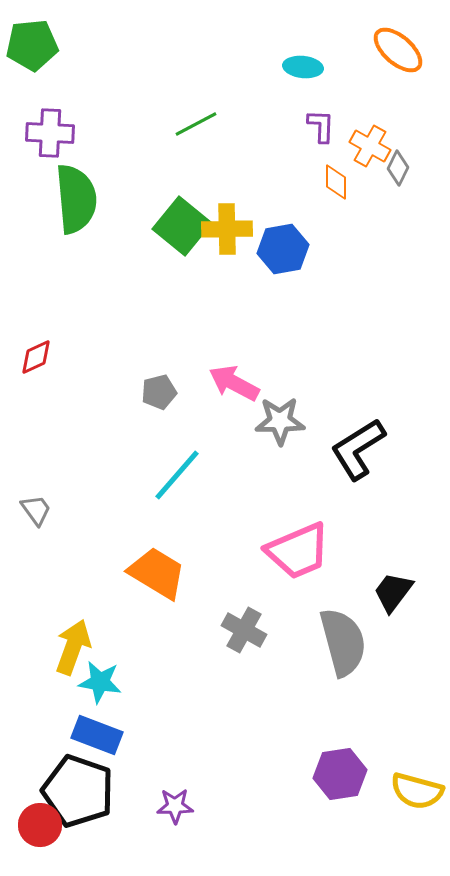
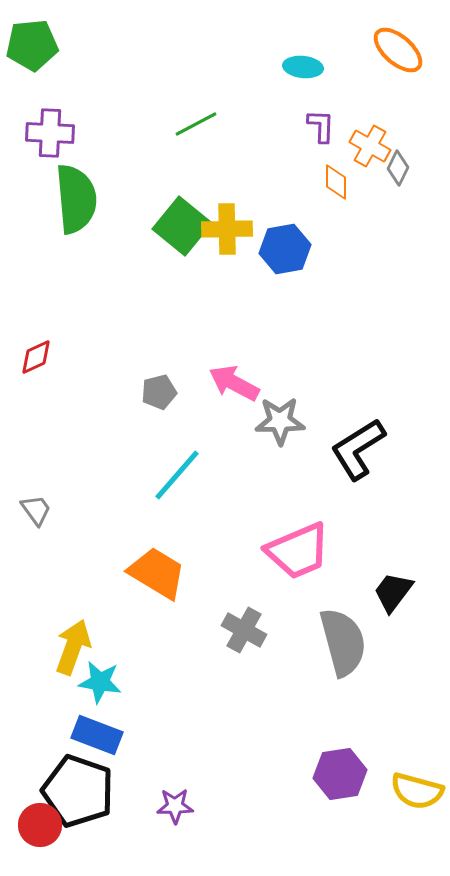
blue hexagon: moved 2 px right
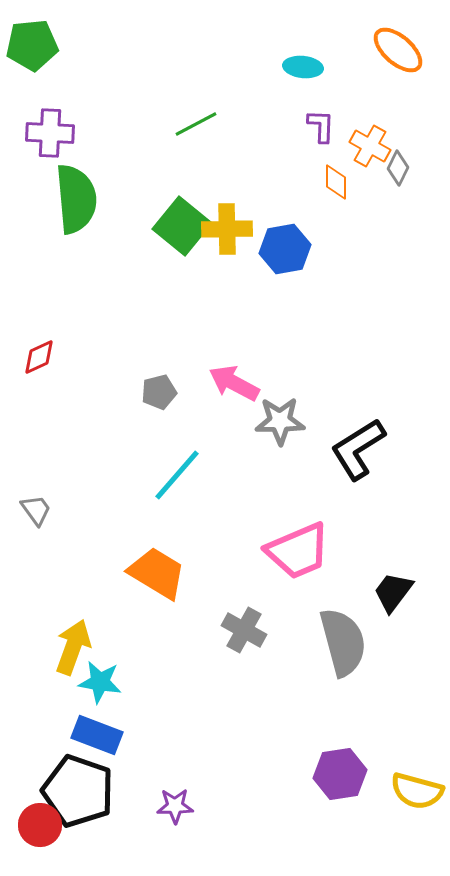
red diamond: moved 3 px right
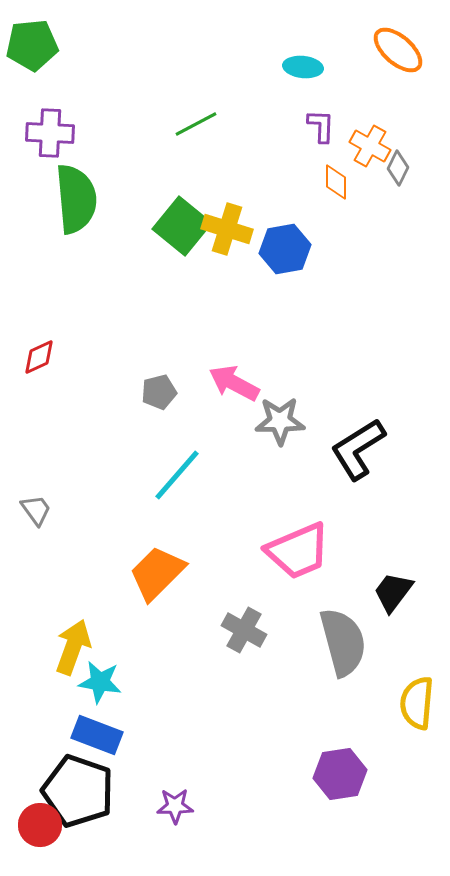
yellow cross: rotated 18 degrees clockwise
orange trapezoid: rotated 76 degrees counterclockwise
yellow semicircle: moved 88 px up; rotated 80 degrees clockwise
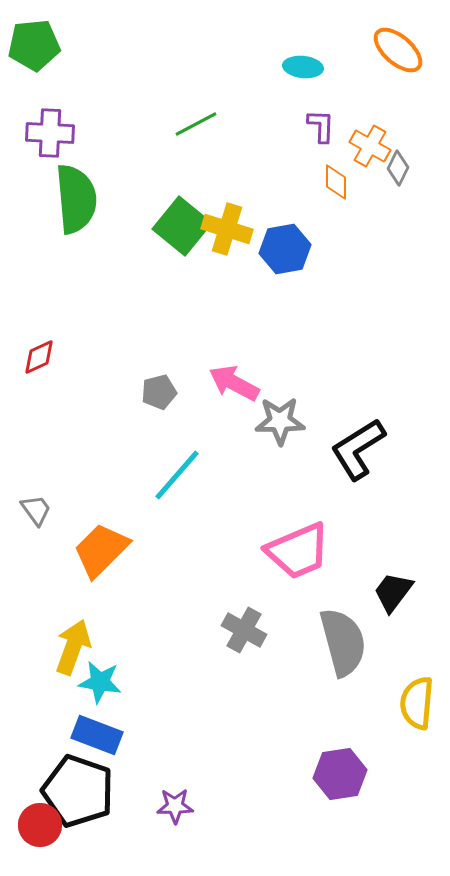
green pentagon: moved 2 px right
orange trapezoid: moved 56 px left, 23 px up
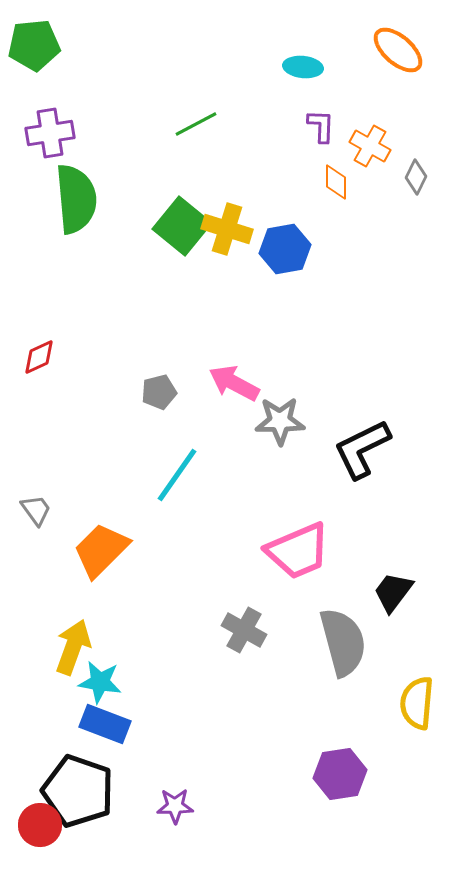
purple cross: rotated 12 degrees counterclockwise
gray diamond: moved 18 px right, 9 px down
black L-shape: moved 4 px right; rotated 6 degrees clockwise
cyan line: rotated 6 degrees counterclockwise
blue rectangle: moved 8 px right, 11 px up
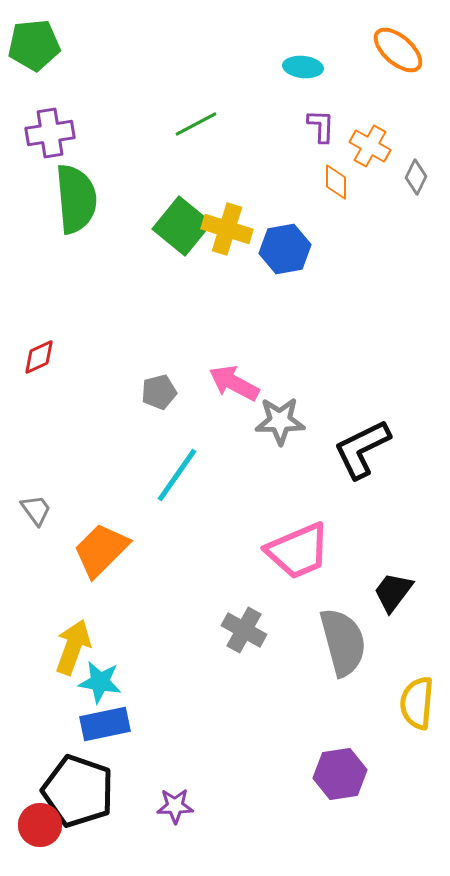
blue rectangle: rotated 33 degrees counterclockwise
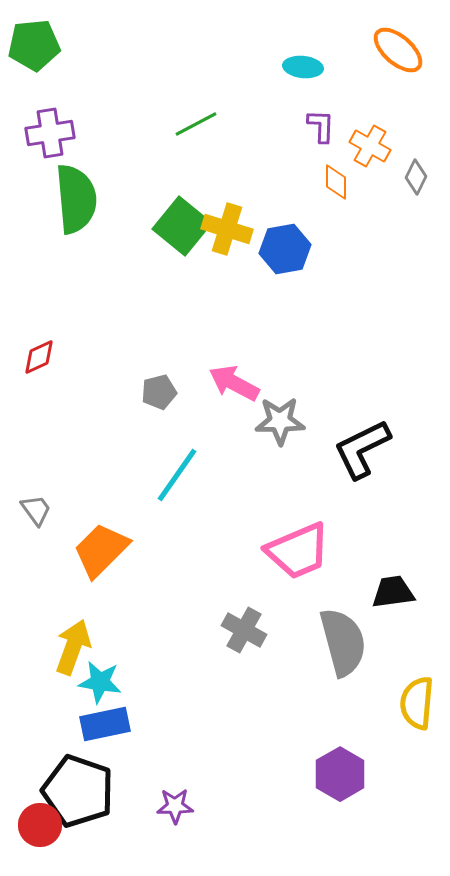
black trapezoid: rotated 45 degrees clockwise
purple hexagon: rotated 21 degrees counterclockwise
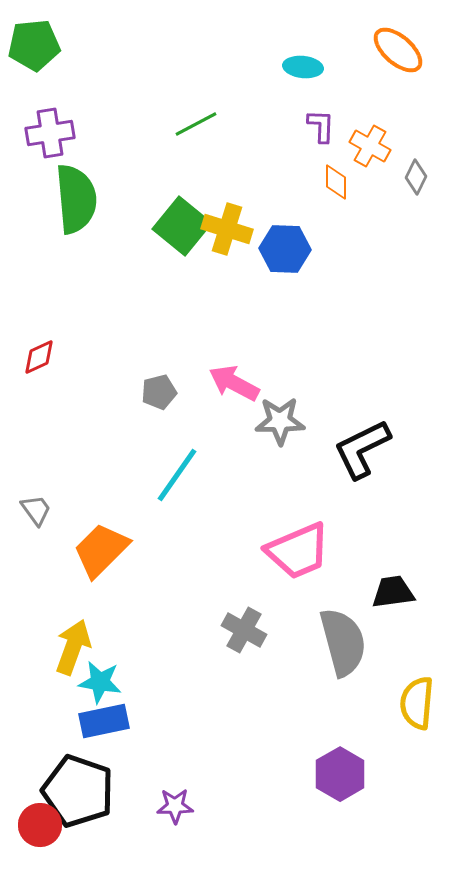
blue hexagon: rotated 12 degrees clockwise
blue rectangle: moved 1 px left, 3 px up
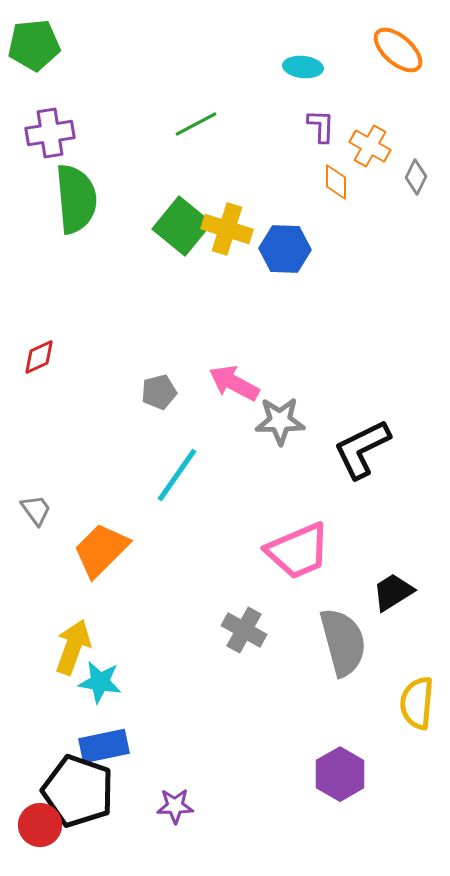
black trapezoid: rotated 24 degrees counterclockwise
blue rectangle: moved 25 px down
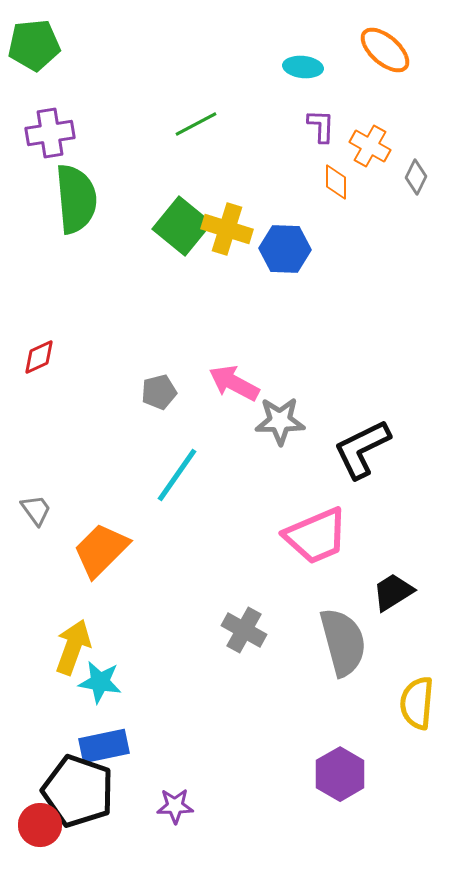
orange ellipse: moved 13 px left
pink trapezoid: moved 18 px right, 15 px up
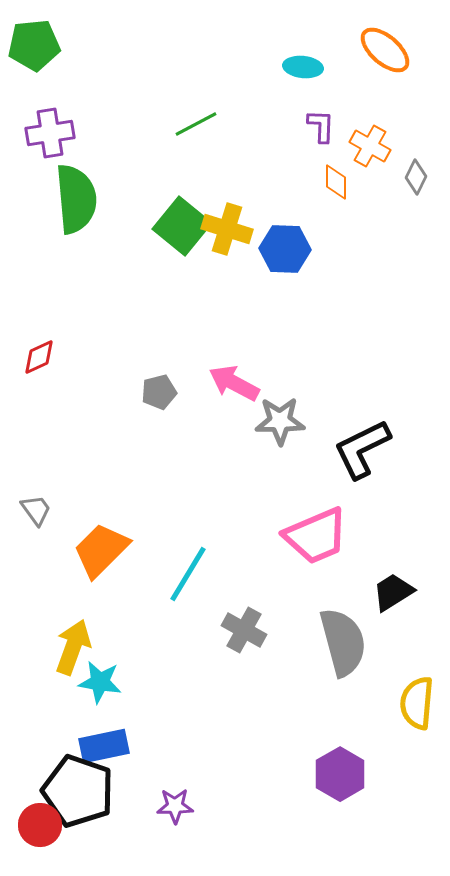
cyan line: moved 11 px right, 99 px down; rotated 4 degrees counterclockwise
